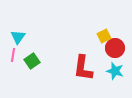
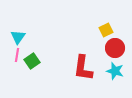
yellow square: moved 2 px right, 6 px up
pink line: moved 4 px right
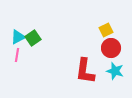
cyan triangle: rotated 28 degrees clockwise
red circle: moved 4 px left
green square: moved 1 px right, 23 px up
red L-shape: moved 2 px right, 3 px down
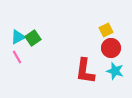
pink line: moved 2 px down; rotated 40 degrees counterclockwise
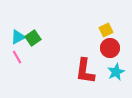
red circle: moved 1 px left
cyan star: moved 1 px right, 1 px down; rotated 30 degrees clockwise
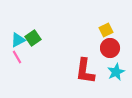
cyan triangle: moved 3 px down
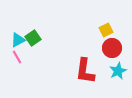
red circle: moved 2 px right
cyan star: moved 2 px right, 1 px up
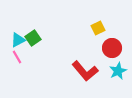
yellow square: moved 8 px left, 2 px up
red L-shape: rotated 48 degrees counterclockwise
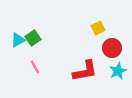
pink line: moved 18 px right, 10 px down
red L-shape: rotated 60 degrees counterclockwise
